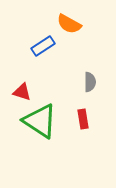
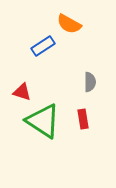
green triangle: moved 3 px right
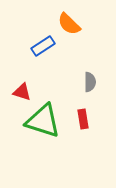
orange semicircle: rotated 15 degrees clockwise
green triangle: rotated 15 degrees counterclockwise
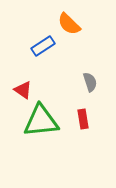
gray semicircle: rotated 18 degrees counterclockwise
red triangle: moved 1 px right, 2 px up; rotated 18 degrees clockwise
green triangle: moved 2 px left; rotated 24 degrees counterclockwise
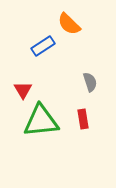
red triangle: rotated 24 degrees clockwise
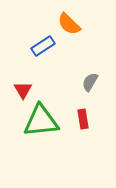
gray semicircle: rotated 132 degrees counterclockwise
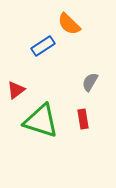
red triangle: moved 7 px left; rotated 24 degrees clockwise
green triangle: rotated 24 degrees clockwise
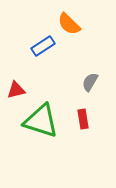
red triangle: rotated 24 degrees clockwise
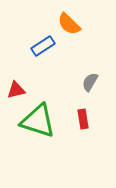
green triangle: moved 3 px left
